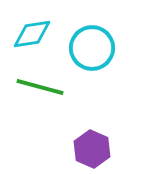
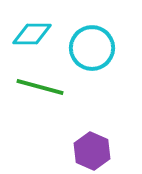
cyan diamond: rotated 9 degrees clockwise
purple hexagon: moved 2 px down
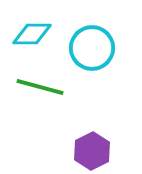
purple hexagon: rotated 9 degrees clockwise
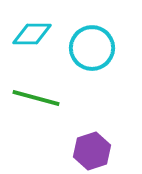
green line: moved 4 px left, 11 px down
purple hexagon: rotated 9 degrees clockwise
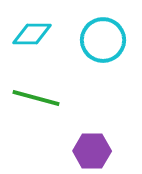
cyan circle: moved 11 px right, 8 px up
purple hexagon: rotated 18 degrees clockwise
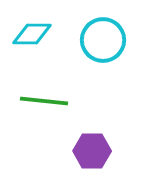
green line: moved 8 px right, 3 px down; rotated 9 degrees counterclockwise
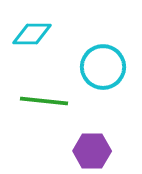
cyan circle: moved 27 px down
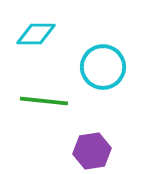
cyan diamond: moved 4 px right
purple hexagon: rotated 9 degrees counterclockwise
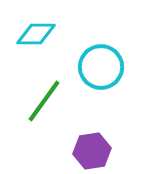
cyan circle: moved 2 px left
green line: rotated 60 degrees counterclockwise
